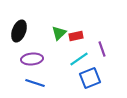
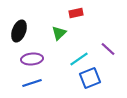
red rectangle: moved 23 px up
purple line: moved 6 px right; rotated 28 degrees counterclockwise
blue line: moved 3 px left; rotated 36 degrees counterclockwise
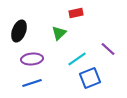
cyan line: moved 2 px left
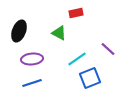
green triangle: rotated 49 degrees counterclockwise
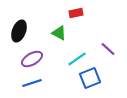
purple ellipse: rotated 25 degrees counterclockwise
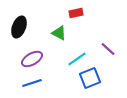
black ellipse: moved 4 px up
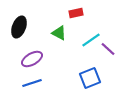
cyan line: moved 14 px right, 19 px up
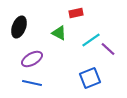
blue line: rotated 30 degrees clockwise
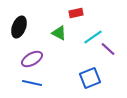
cyan line: moved 2 px right, 3 px up
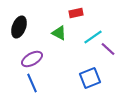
blue line: rotated 54 degrees clockwise
